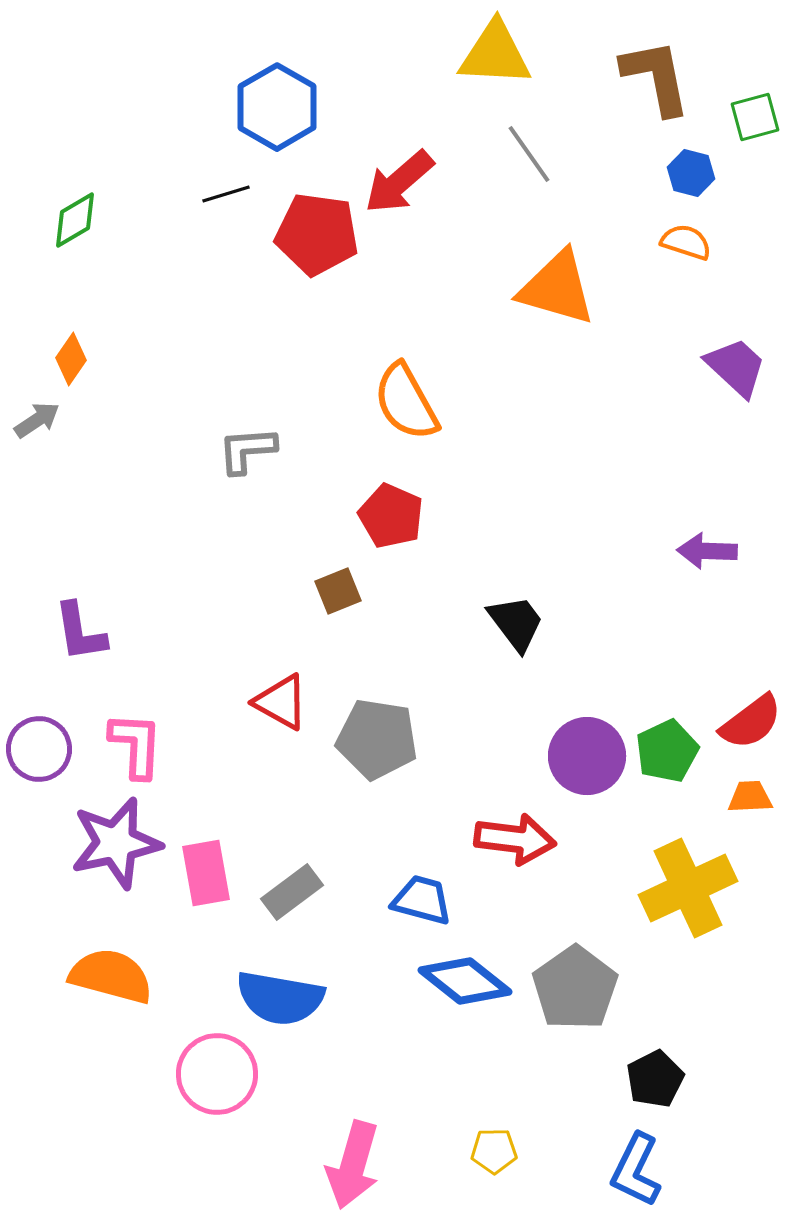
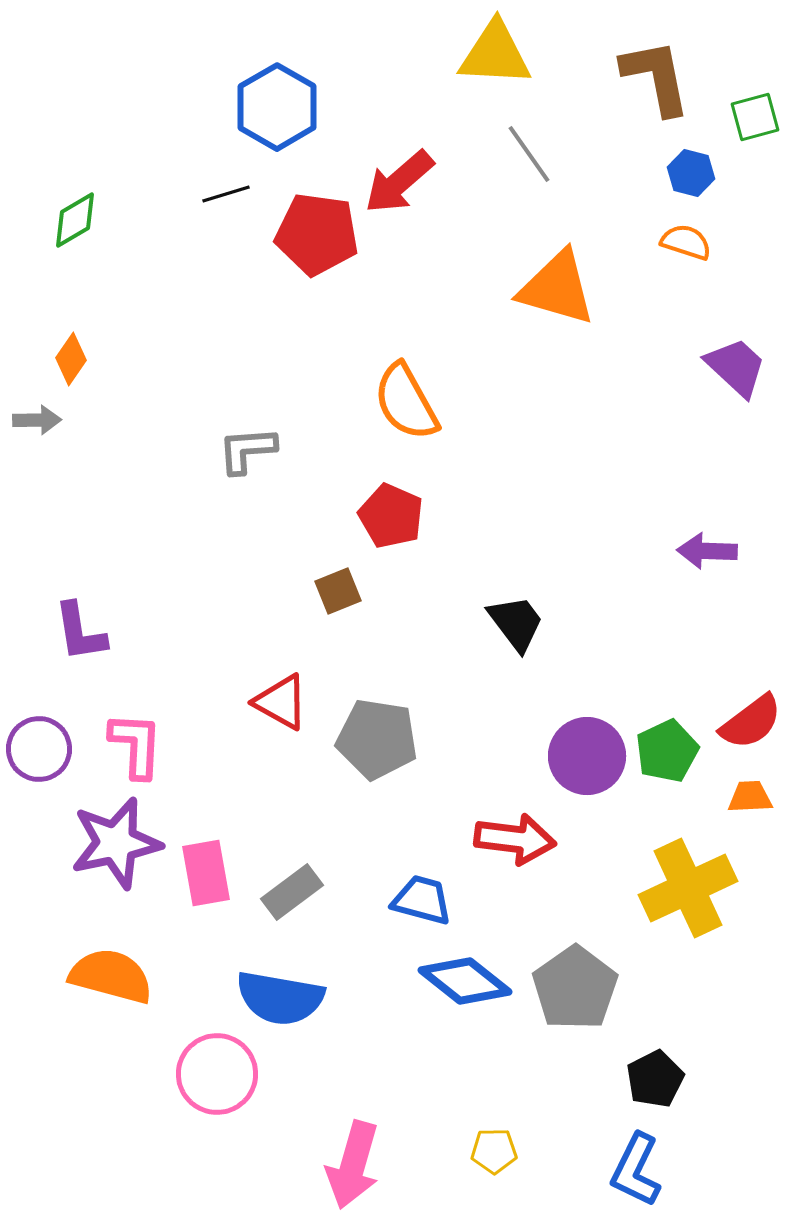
gray arrow at (37, 420): rotated 33 degrees clockwise
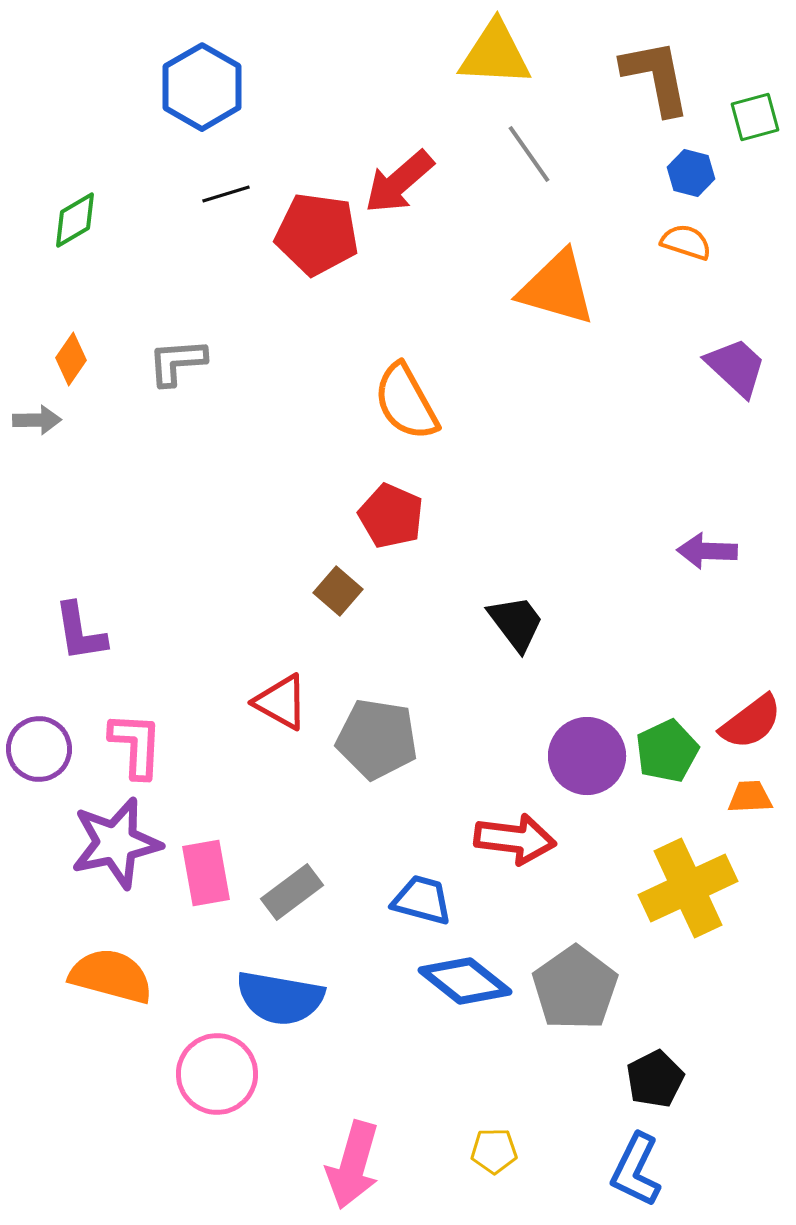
blue hexagon at (277, 107): moved 75 px left, 20 px up
gray L-shape at (247, 450): moved 70 px left, 88 px up
brown square at (338, 591): rotated 27 degrees counterclockwise
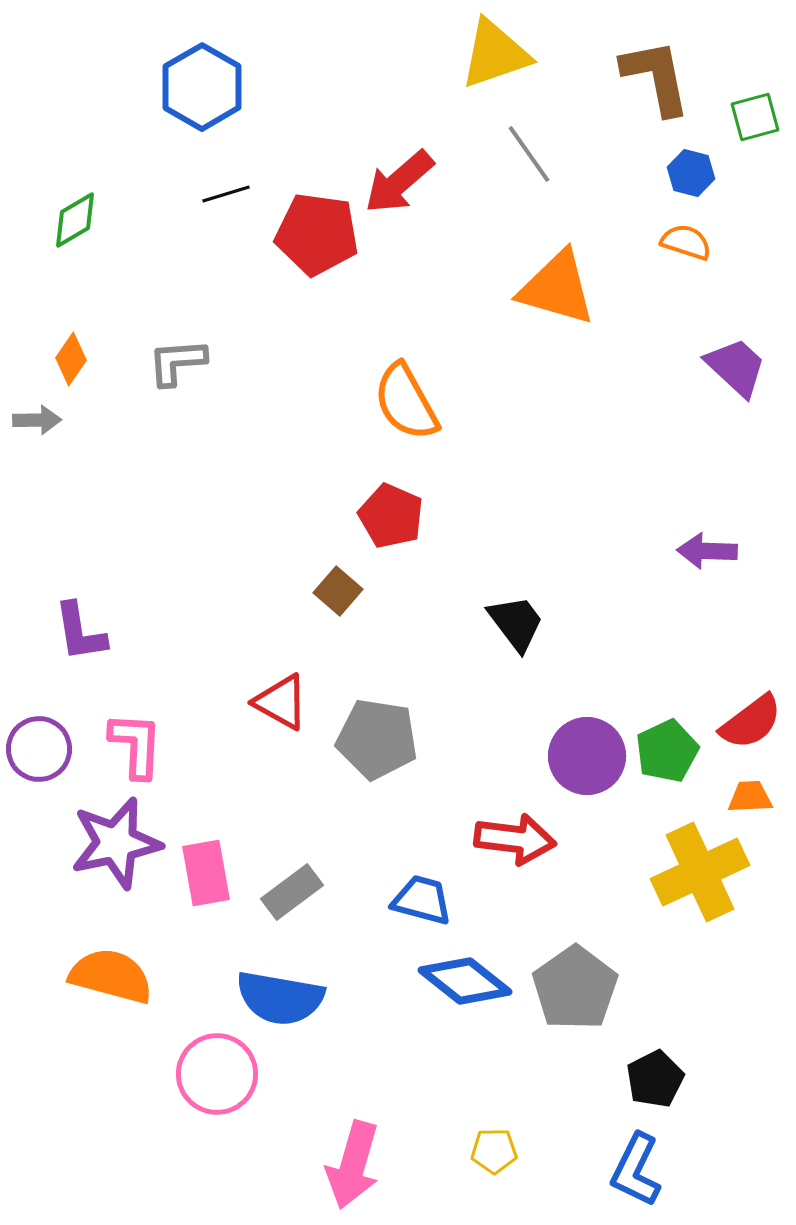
yellow triangle at (495, 54): rotated 22 degrees counterclockwise
yellow cross at (688, 888): moved 12 px right, 16 px up
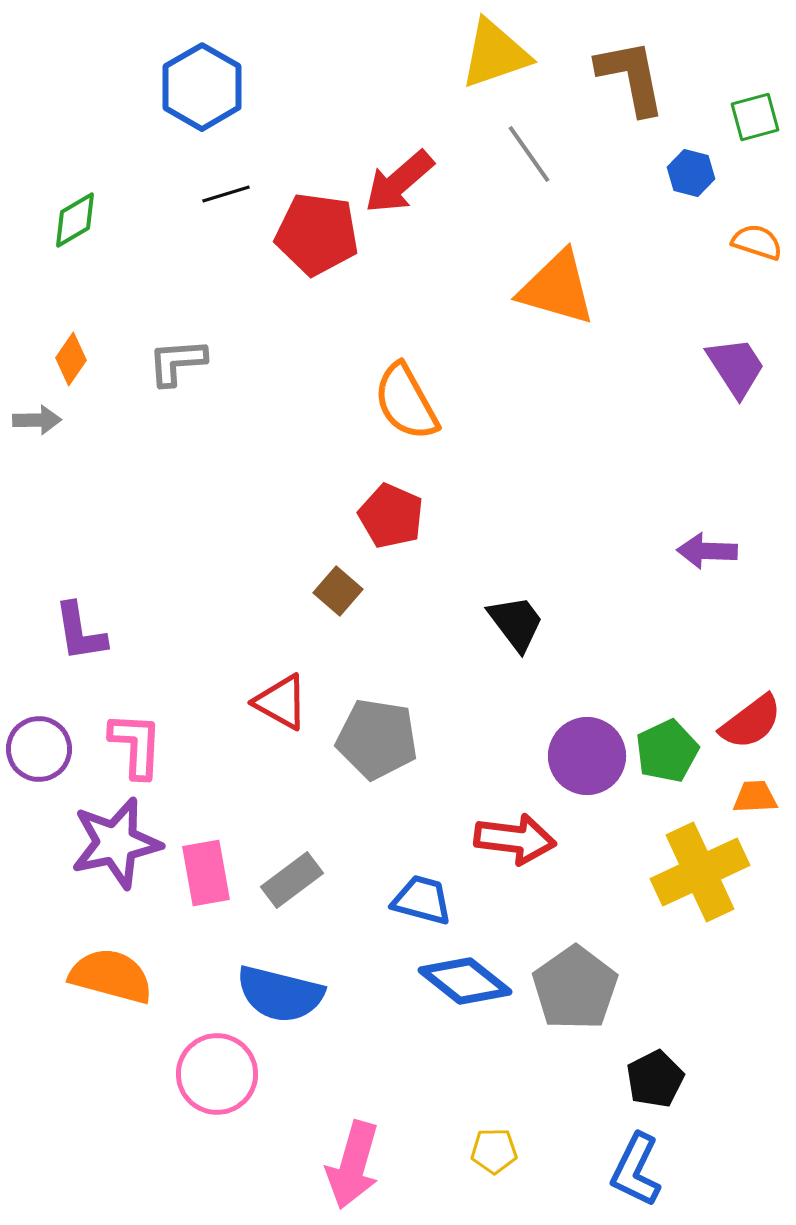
brown L-shape at (656, 77): moved 25 px left
orange semicircle at (686, 242): moved 71 px right
purple trapezoid at (736, 367): rotated 14 degrees clockwise
orange trapezoid at (750, 797): moved 5 px right
gray rectangle at (292, 892): moved 12 px up
blue semicircle at (280, 998): moved 4 px up; rotated 4 degrees clockwise
